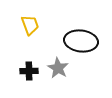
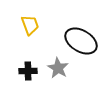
black ellipse: rotated 24 degrees clockwise
black cross: moved 1 px left
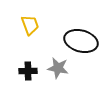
black ellipse: rotated 16 degrees counterclockwise
gray star: rotated 20 degrees counterclockwise
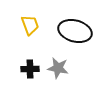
black ellipse: moved 6 px left, 10 px up
black cross: moved 2 px right, 2 px up
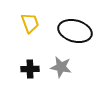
yellow trapezoid: moved 2 px up
gray star: moved 3 px right, 1 px up
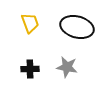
black ellipse: moved 2 px right, 4 px up
gray star: moved 6 px right
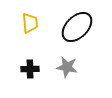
yellow trapezoid: rotated 15 degrees clockwise
black ellipse: rotated 60 degrees counterclockwise
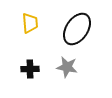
black ellipse: moved 2 px down; rotated 12 degrees counterclockwise
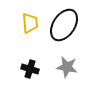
black ellipse: moved 13 px left, 4 px up
black cross: rotated 18 degrees clockwise
